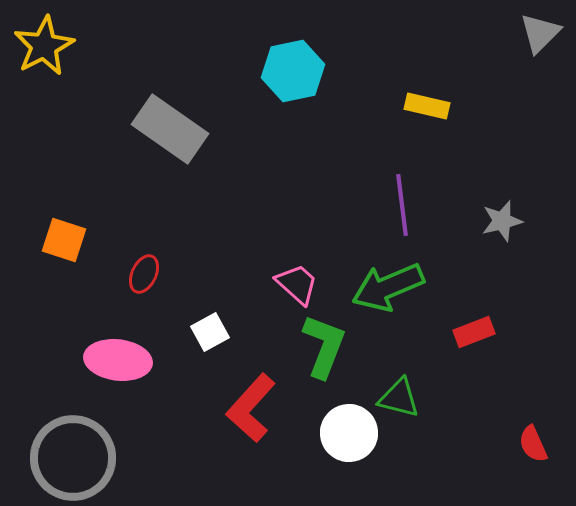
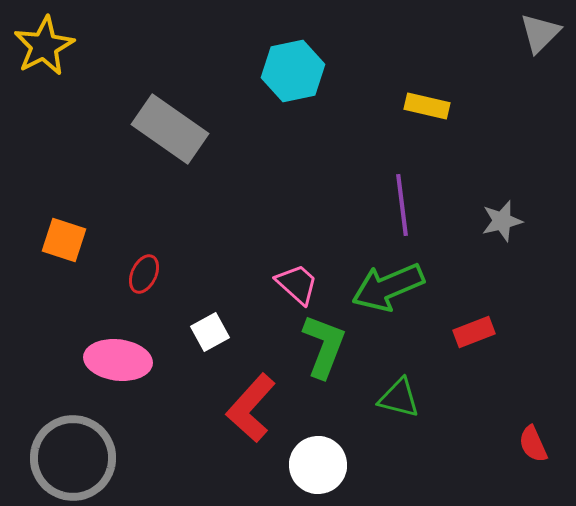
white circle: moved 31 px left, 32 px down
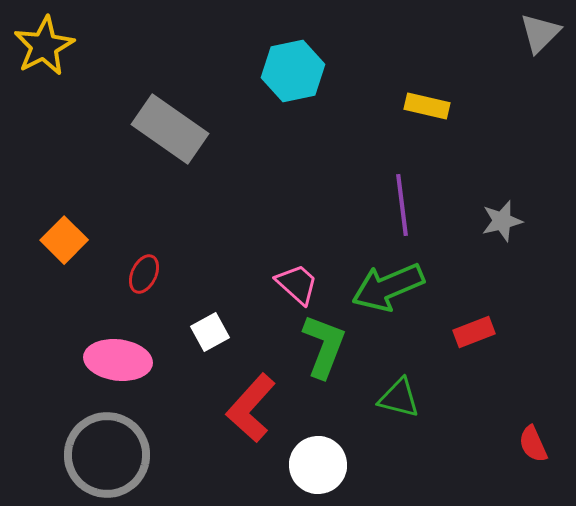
orange square: rotated 27 degrees clockwise
gray circle: moved 34 px right, 3 px up
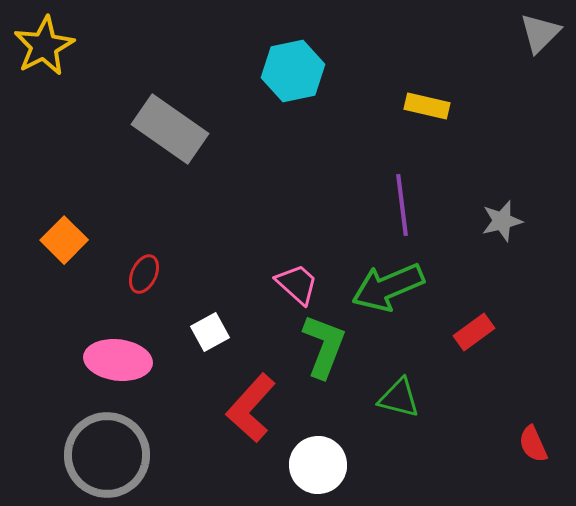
red rectangle: rotated 15 degrees counterclockwise
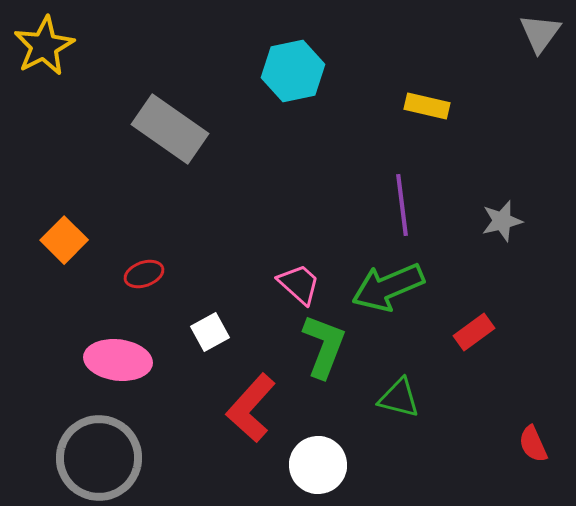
gray triangle: rotated 9 degrees counterclockwise
red ellipse: rotated 45 degrees clockwise
pink trapezoid: moved 2 px right
gray circle: moved 8 px left, 3 px down
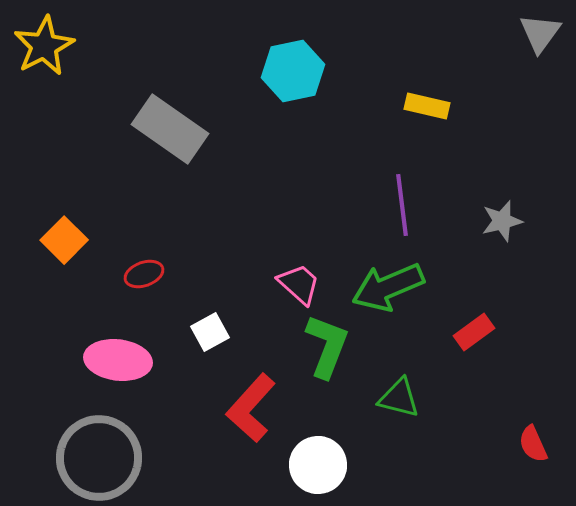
green L-shape: moved 3 px right
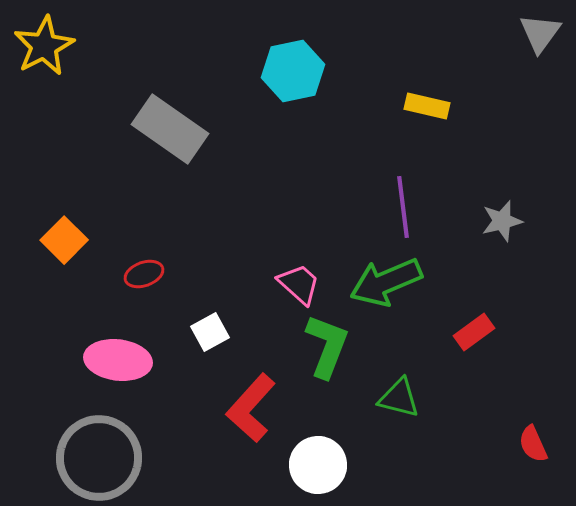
purple line: moved 1 px right, 2 px down
green arrow: moved 2 px left, 5 px up
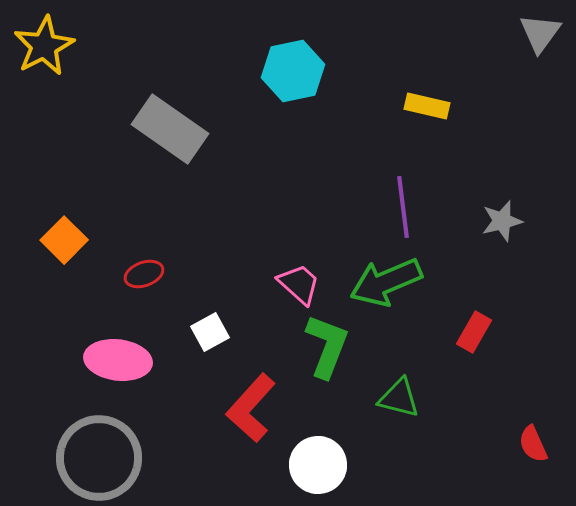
red rectangle: rotated 24 degrees counterclockwise
